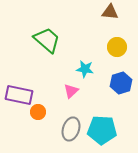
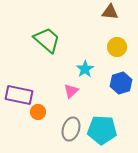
cyan star: rotated 30 degrees clockwise
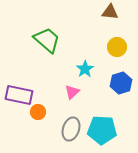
pink triangle: moved 1 px right, 1 px down
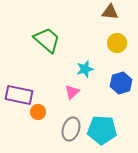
yellow circle: moved 4 px up
cyan star: rotated 18 degrees clockwise
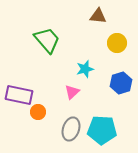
brown triangle: moved 12 px left, 4 px down
green trapezoid: rotated 8 degrees clockwise
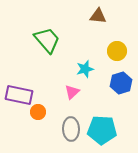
yellow circle: moved 8 px down
gray ellipse: rotated 20 degrees counterclockwise
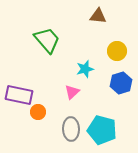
cyan pentagon: rotated 12 degrees clockwise
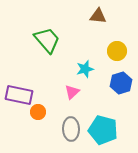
cyan pentagon: moved 1 px right
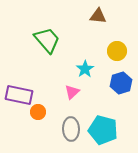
cyan star: rotated 18 degrees counterclockwise
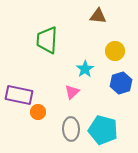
green trapezoid: rotated 136 degrees counterclockwise
yellow circle: moved 2 px left
